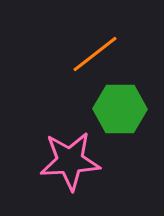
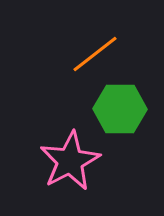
pink star: rotated 24 degrees counterclockwise
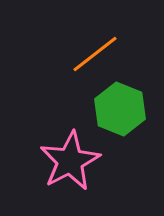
green hexagon: rotated 21 degrees clockwise
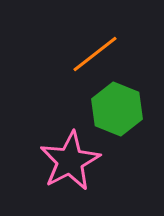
green hexagon: moved 3 px left
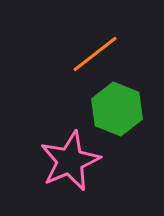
pink star: rotated 4 degrees clockwise
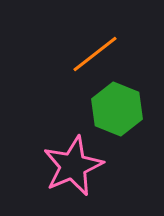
pink star: moved 3 px right, 5 px down
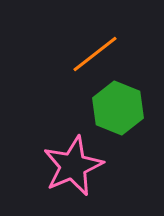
green hexagon: moved 1 px right, 1 px up
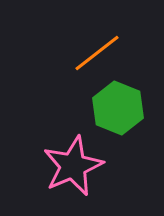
orange line: moved 2 px right, 1 px up
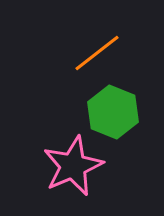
green hexagon: moved 5 px left, 4 px down
